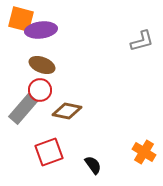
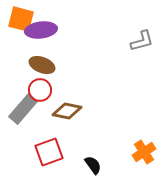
orange cross: rotated 25 degrees clockwise
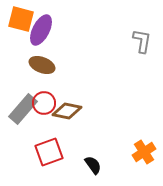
purple ellipse: rotated 56 degrees counterclockwise
gray L-shape: rotated 65 degrees counterclockwise
red circle: moved 4 px right, 13 px down
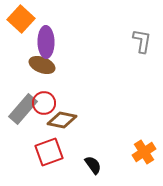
orange square: rotated 28 degrees clockwise
purple ellipse: moved 5 px right, 12 px down; rotated 28 degrees counterclockwise
brown diamond: moved 5 px left, 9 px down
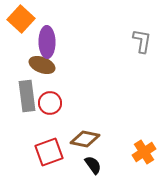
purple ellipse: moved 1 px right
red circle: moved 6 px right
gray rectangle: moved 4 px right, 13 px up; rotated 48 degrees counterclockwise
brown diamond: moved 23 px right, 19 px down
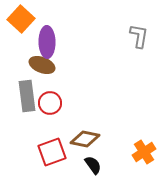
gray L-shape: moved 3 px left, 5 px up
red square: moved 3 px right
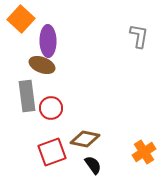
purple ellipse: moved 1 px right, 1 px up
red circle: moved 1 px right, 5 px down
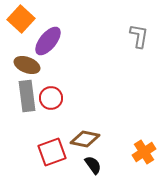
purple ellipse: rotated 40 degrees clockwise
brown ellipse: moved 15 px left
red circle: moved 10 px up
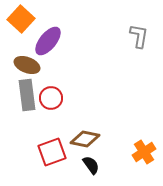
gray rectangle: moved 1 px up
black semicircle: moved 2 px left
